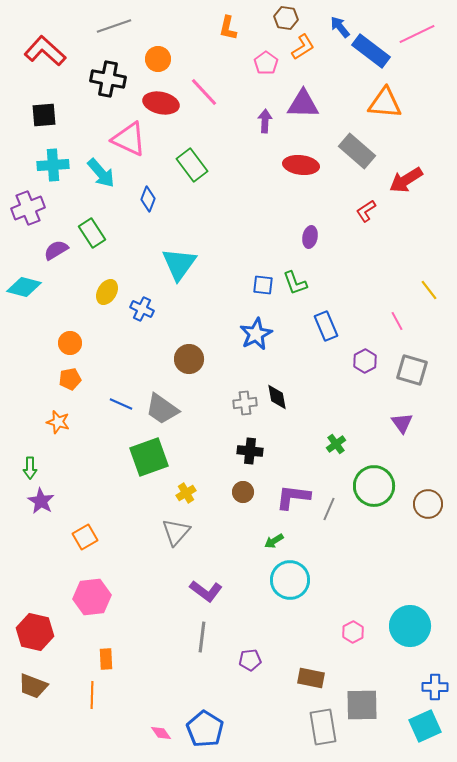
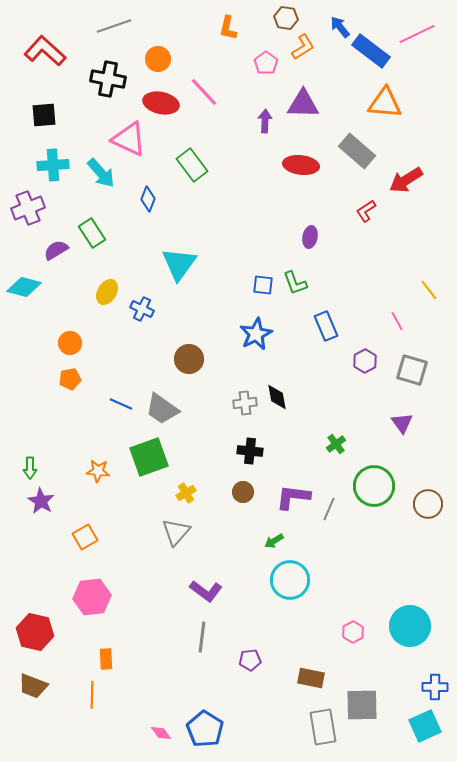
orange star at (58, 422): moved 40 px right, 49 px down; rotated 10 degrees counterclockwise
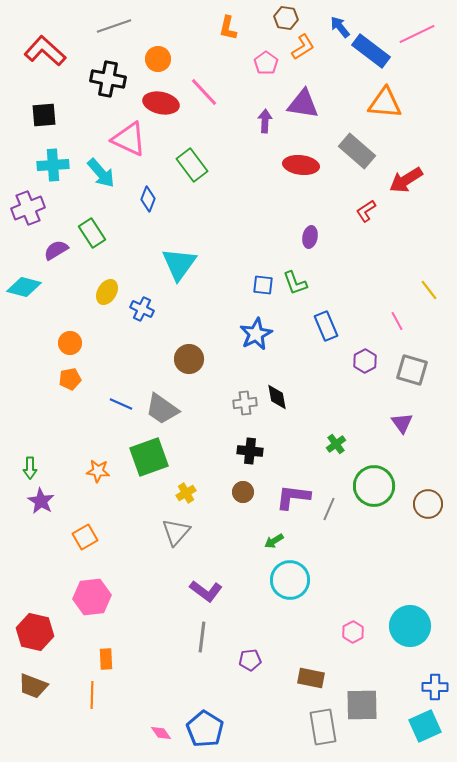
purple triangle at (303, 104): rotated 8 degrees clockwise
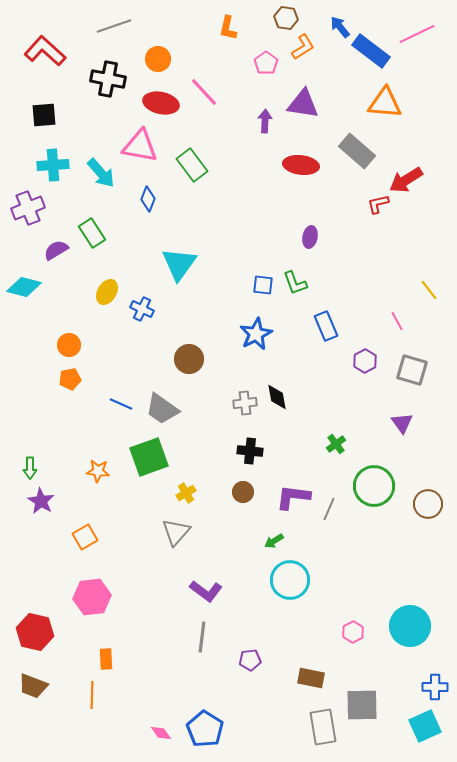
pink triangle at (129, 139): moved 11 px right, 7 px down; rotated 15 degrees counterclockwise
red L-shape at (366, 211): moved 12 px right, 7 px up; rotated 20 degrees clockwise
orange circle at (70, 343): moved 1 px left, 2 px down
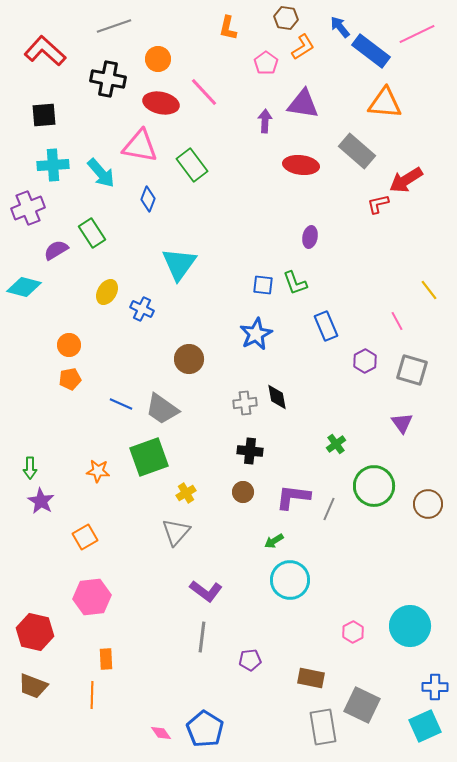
gray square at (362, 705): rotated 27 degrees clockwise
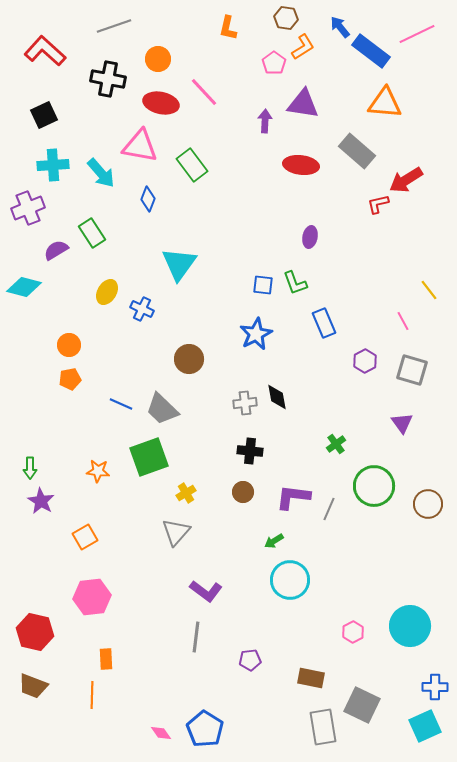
pink pentagon at (266, 63): moved 8 px right
black square at (44, 115): rotated 20 degrees counterclockwise
pink line at (397, 321): moved 6 px right
blue rectangle at (326, 326): moved 2 px left, 3 px up
gray trapezoid at (162, 409): rotated 9 degrees clockwise
gray line at (202, 637): moved 6 px left
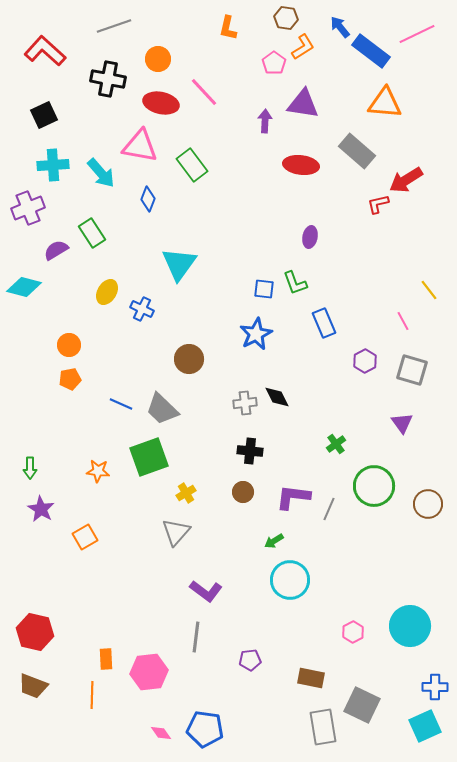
blue square at (263, 285): moved 1 px right, 4 px down
black diamond at (277, 397): rotated 16 degrees counterclockwise
purple star at (41, 501): moved 8 px down
pink hexagon at (92, 597): moved 57 px right, 75 px down
blue pentagon at (205, 729): rotated 24 degrees counterclockwise
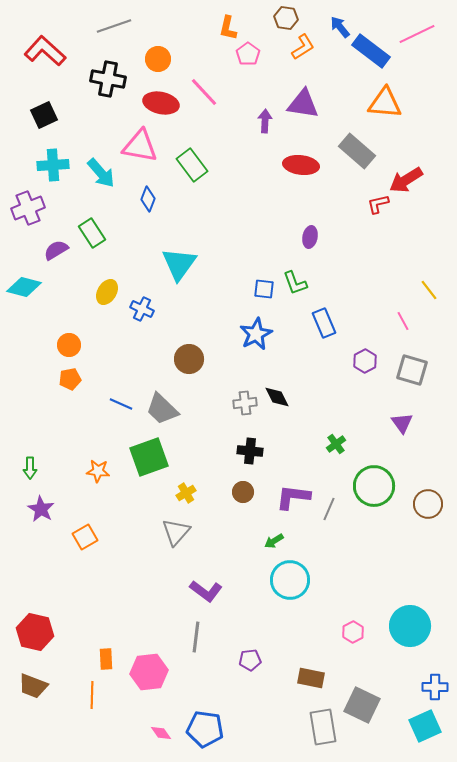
pink pentagon at (274, 63): moved 26 px left, 9 px up
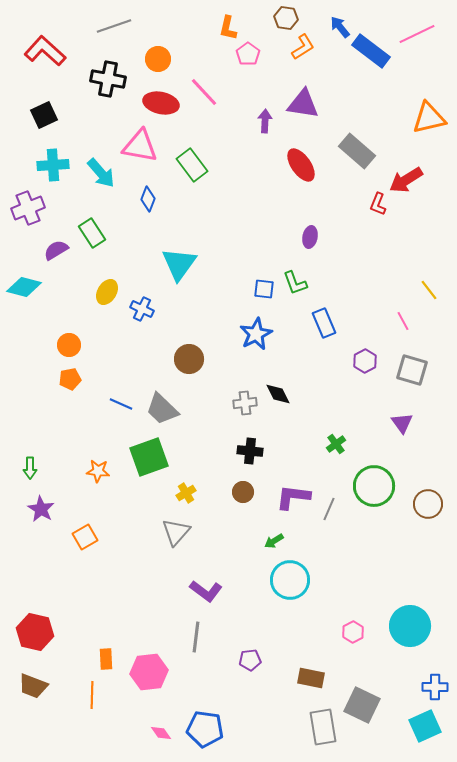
orange triangle at (385, 103): moved 44 px right, 15 px down; rotated 18 degrees counterclockwise
red ellipse at (301, 165): rotated 48 degrees clockwise
red L-shape at (378, 204): rotated 55 degrees counterclockwise
black diamond at (277, 397): moved 1 px right, 3 px up
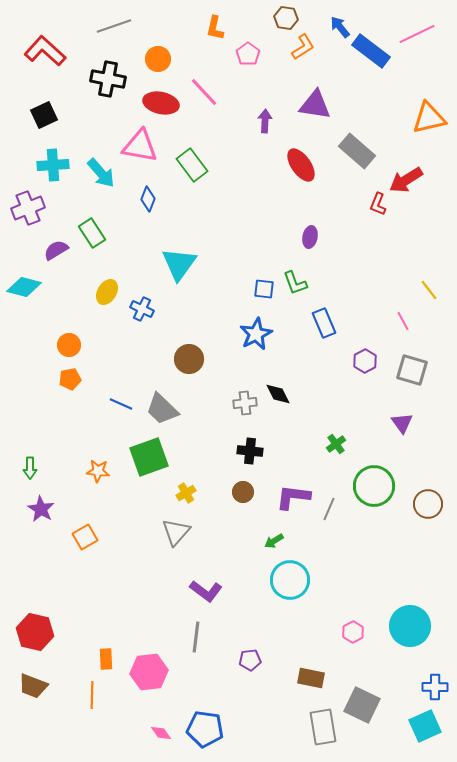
orange L-shape at (228, 28): moved 13 px left
purple triangle at (303, 104): moved 12 px right, 1 px down
